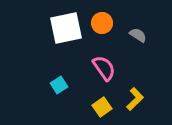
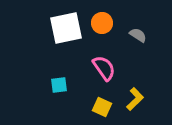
cyan square: rotated 24 degrees clockwise
yellow square: rotated 30 degrees counterclockwise
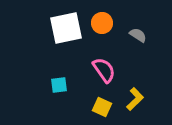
pink semicircle: moved 2 px down
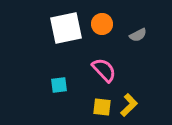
orange circle: moved 1 px down
gray semicircle: rotated 120 degrees clockwise
pink semicircle: rotated 8 degrees counterclockwise
yellow L-shape: moved 6 px left, 6 px down
yellow square: rotated 18 degrees counterclockwise
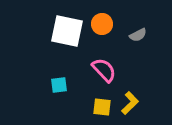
white square: moved 1 px right, 3 px down; rotated 24 degrees clockwise
yellow L-shape: moved 1 px right, 2 px up
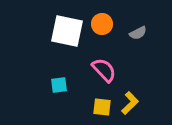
gray semicircle: moved 2 px up
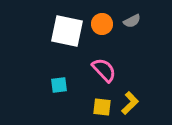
gray semicircle: moved 6 px left, 12 px up
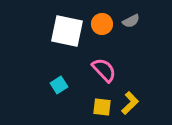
gray semicircle: moved 1 px left
cyan square: rotated 24 degrees counterclockwise
